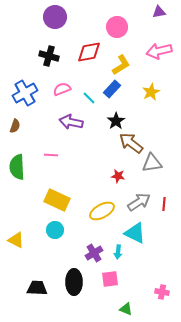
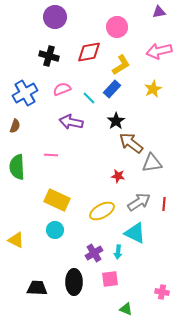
yellow star: moved 2 px right, 3 px up
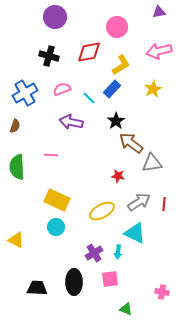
cyan circle: moved 1 px right, 3 px up
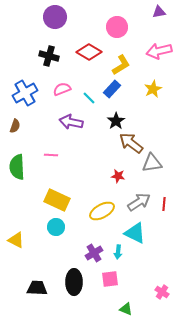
red diamond: rotated 40 degrees clockwise
pink cross: rotated 24 degrees clockwise
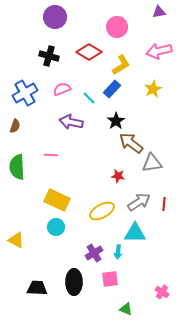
cyan triangle: rotated 25 degrees counterclockwise
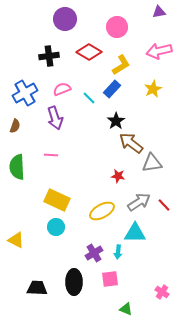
purple circle: moved 10 px right, 2 px down
black cross: rotated 24 degrees counterclockwise
purple arrow: moved 16 px left, 4 px up; rotated 120 degrees counterclockwise
red line: moved 1 px down; rotated 48 degrees counterclockwise
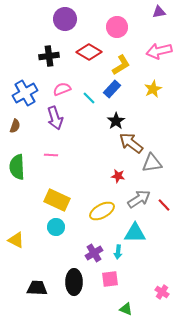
gray arrow: moved 3 px up
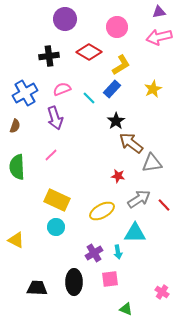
pink arrow: moved 14 px up
pink line: rotated 48 degrees counterclockwise
cyan arrow: rotated 16 degrees counterclockwise
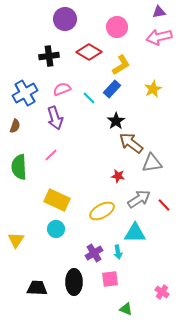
green semicircle: moved 2 px right
cyan circle: moved 2 px down
yellow triangle: rotated 36 degrees clockwise
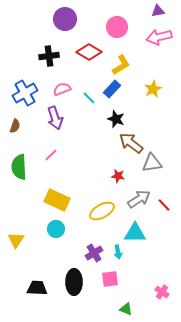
purple triangle: moved 1 px left, 1 px up
black star: moved 2 px up; rotated 18 degrees counterclockwise
